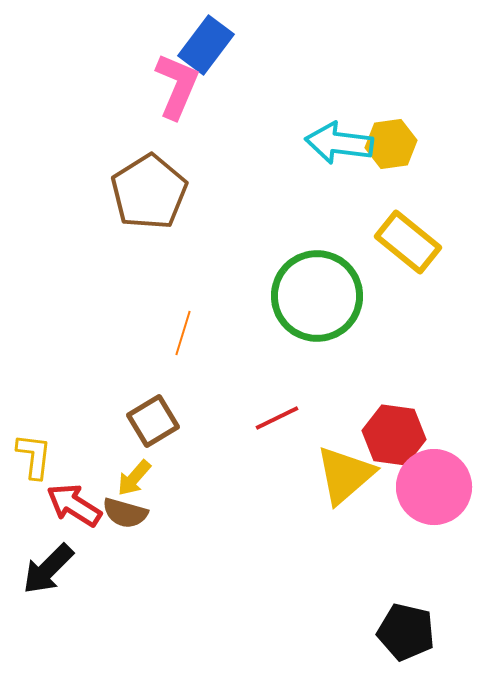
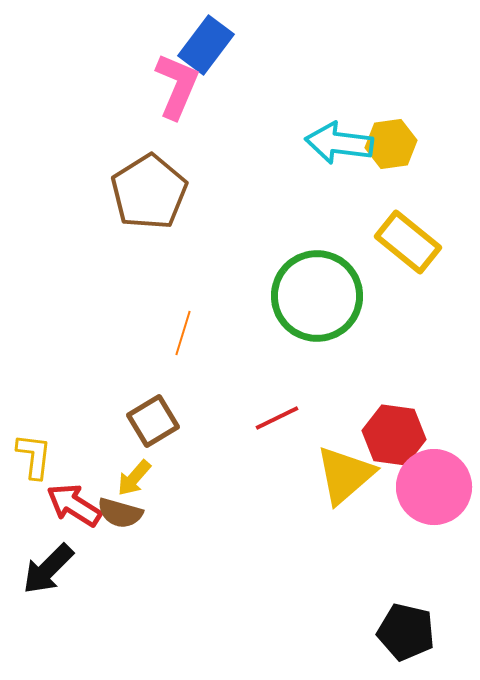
brown semicircle: moved 5 px left
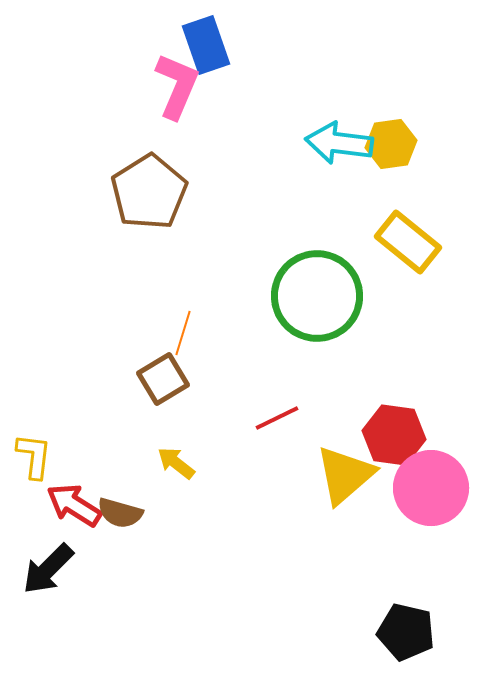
blue rectangle: rotated 56 degrees counterclockwise
brown square: moved 10 px right, 42 px up
yellow arrow: moved 42 px right, 15 px up; rotated 87 degrees clockwise
pink circle: moved 3 px left, 1 px down
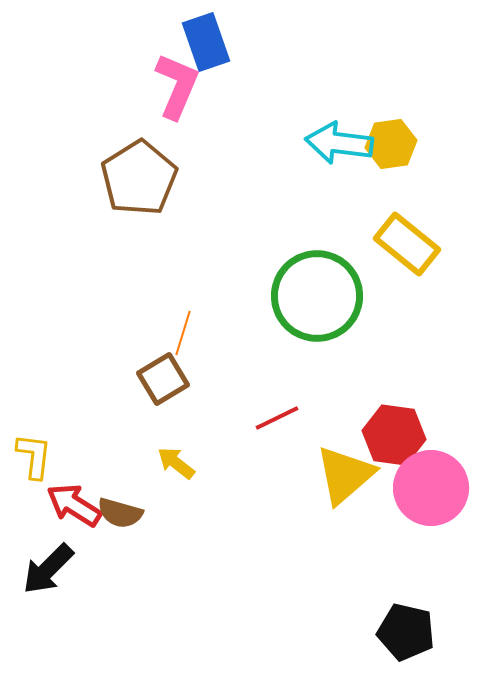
blue rectangle: moved 3 px up
brown pentagon: moved 10 px left, 14 px up
yellow rectangle: moved 1 px left, 2 px down
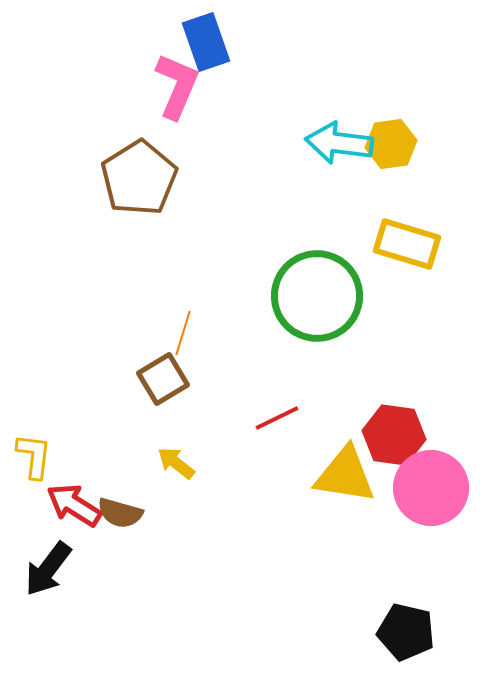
yellow rectangle: rotated 22 degrees counterclockwise
yellow triangle: rotated 50 degrees clockwise
black arrow: rotated 8 degrees counterclockwise
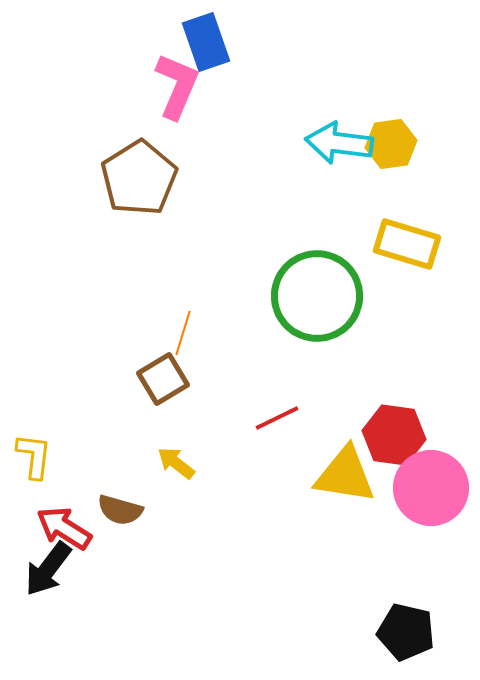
red arrow: moved 10 px left, 23 px down
brown semicircle: moved 3 px up
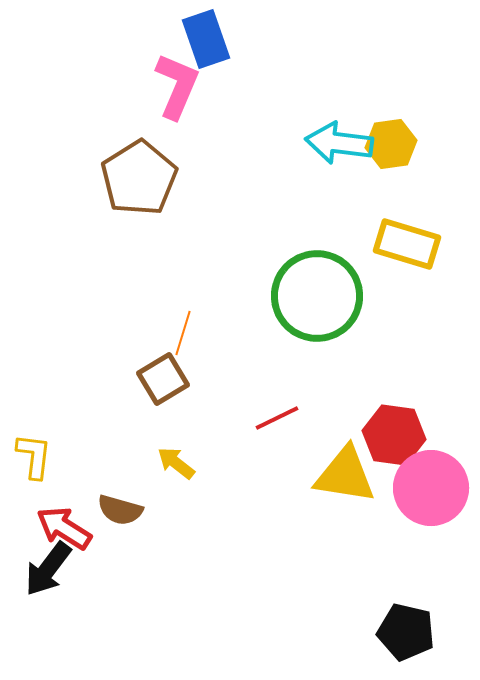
blue rectangle: moved 3 px up
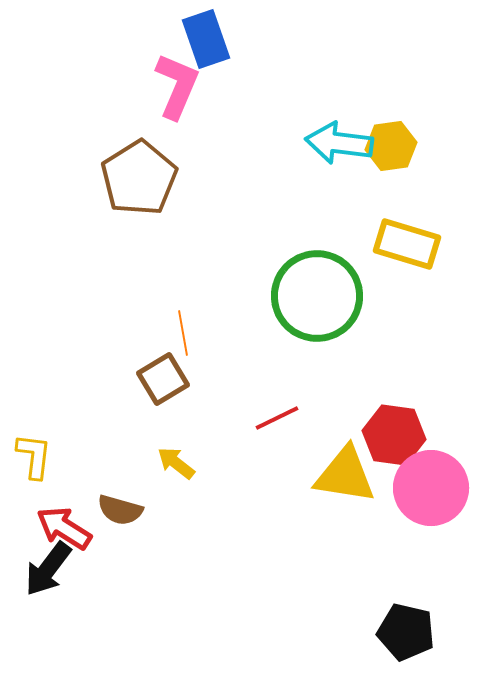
yellow hexagon: moved 2 px down
orange line: rotated 27 degrees counterclockwise
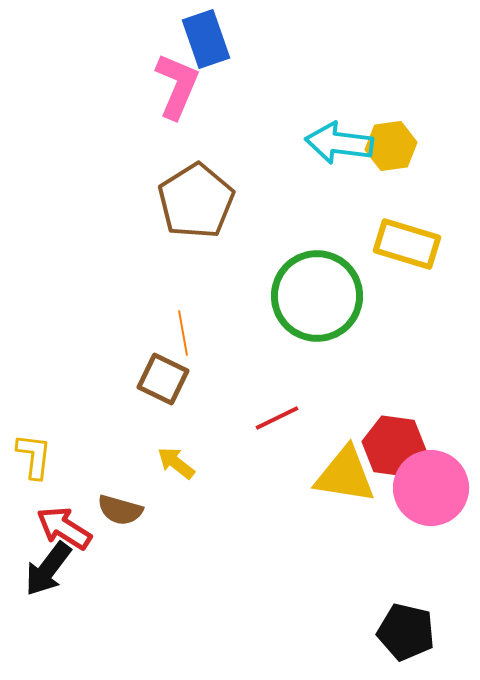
brown pentagon: moved 57 px right, 23 px down
brown square: rotated 33 degrees counterclockwise
red hexagon: moved 11 px down
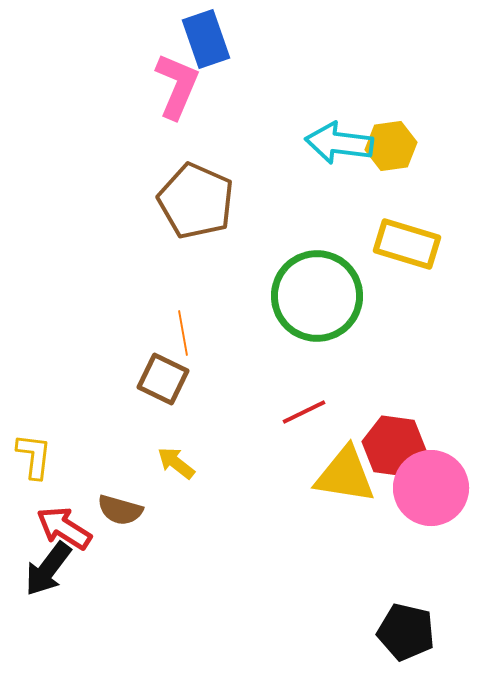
brown pentagon: rotated 16 degrees counterclockwise
red line: moved 27 px right, 6 px up
